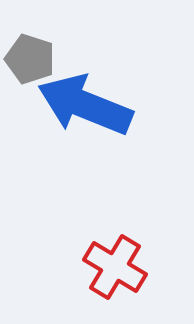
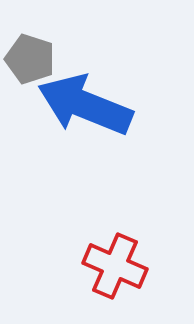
red cross: moved 1 px up; rotated 8 degrees counterclockwise
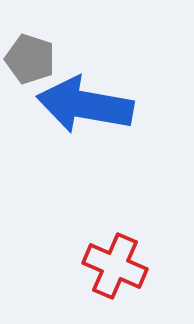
blue arrow: rotated 12 degrees counterclockwise
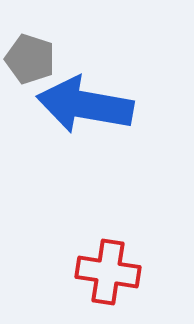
red cross: moved 7 px left, 6 px down; rotated 14 degrees counterclockwise
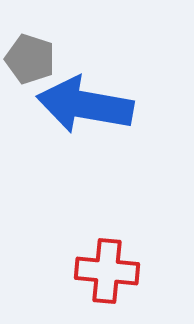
red cross: moved 1 px left, 1 px up; rotated 4 degrees counterclockwise
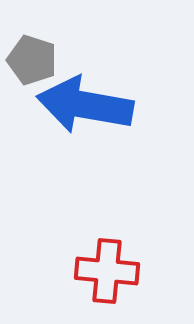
gray pentagon: moved 2 px right, 1 px down
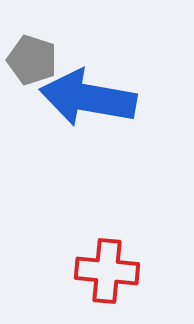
blue arrow: moved 3 px right, 7 px up
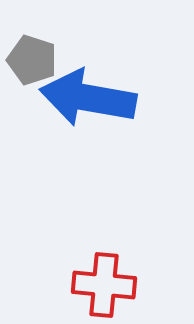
red cross: moved 3 px left, 14 px down
